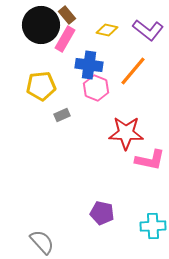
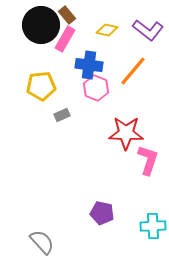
pink L-shape: moved 2 px left; rotated 84 degrees counterclockwise
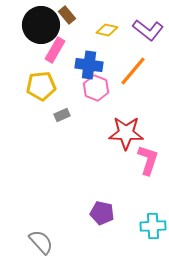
pink rectangle: moved 10 px left, 11 px down
gray semicircle: moved 1 px left
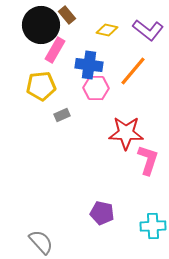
pink hexagon: rotated 20 degrees counterclockwise
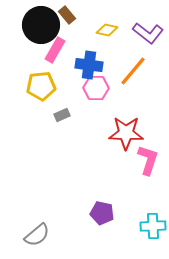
purple L-shape: moved 3 px down
gray semicircle: moved 4 px left, 7 px up; rotated 92 degrees clockwise
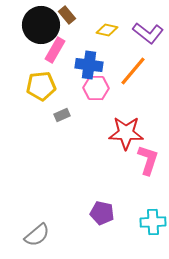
cyan cross: moved 4 px up
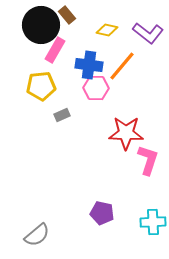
orange line: moved 11 px left, 5 px up
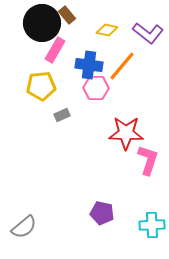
black circle: moved 1 px right, 2 px up
cyan cross: moved 1 px left, 3 px down
gray semicircle: moved 13 px left, 8 px up
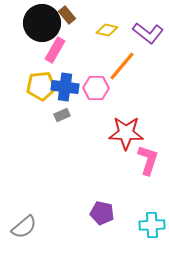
blue cross: moved 24 px left, 22 px down
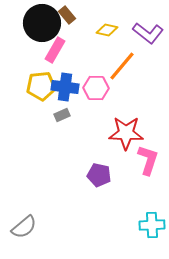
purple pentagon: moved 3 px left, 38 px up
